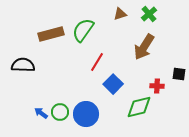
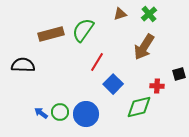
black square: rotated 24 degrees counterclockwise
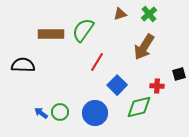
brown rectangle: rotated 15 degrees clockwise
blue square: moved 4 px right, 1 px down
blue circle: moved 9 px right, 1 px up
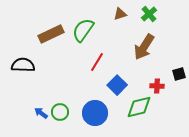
brown rectangle: rotated 25 degrees counterclockwise
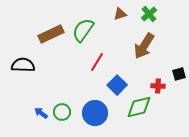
brown arrow: moved 1 px up
red cross: moved 1 px right
green circle: moved 2 px right
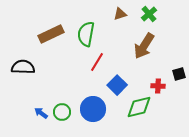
green semicircle: moved 3 px right, 4 px down; rotated 25 degrees counterclockwise
black semicircle: moved 2 px down
blue circle: moved 2 px left, 4 px up
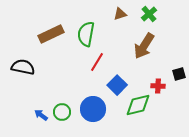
black semicircle: rotated 10 degrees clockwise
green diamond: moved 1 px left, 2 px up
blue arrow: moved 2 px down
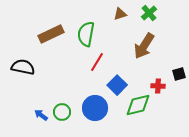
green cross: moved 1 px up
blue circle: moved 2 px right, 1 px up
